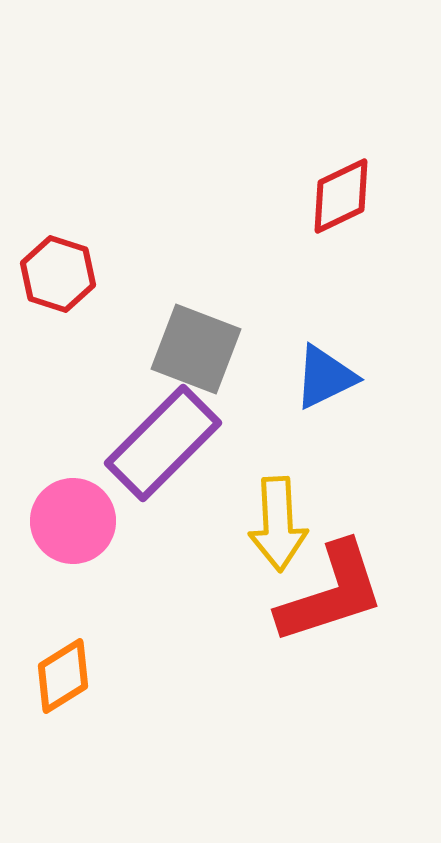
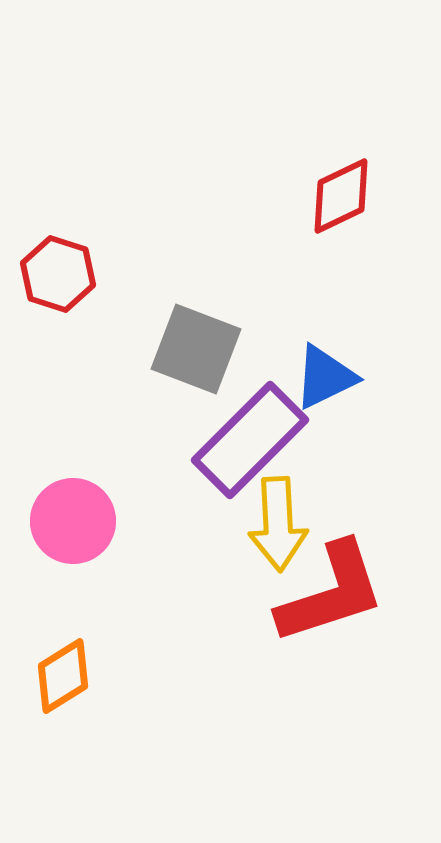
purple rectangle: moved 87 px right, 3 px up
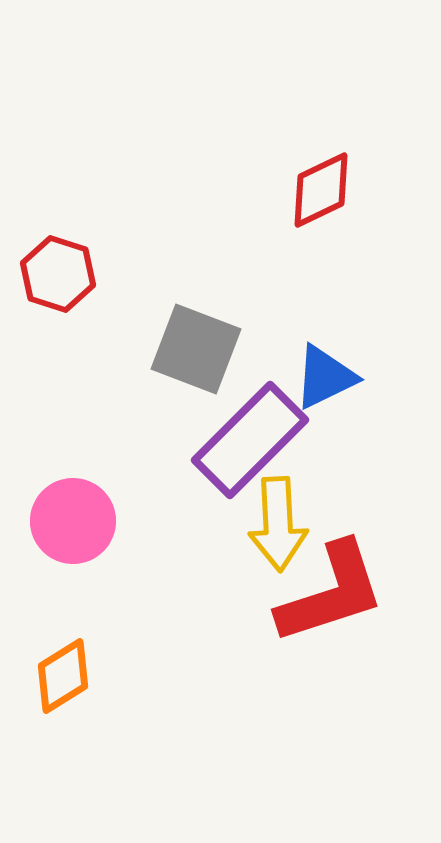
red diamond: moved 20 px left, 6 px up
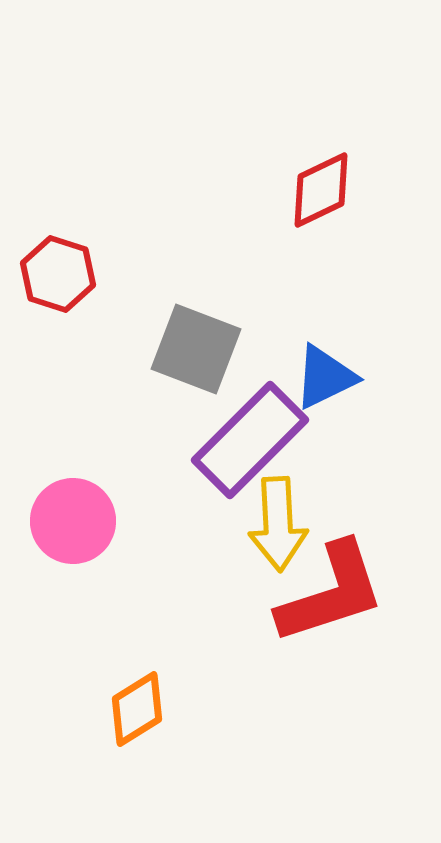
orange diamond: moved 74 px right, 33 px down
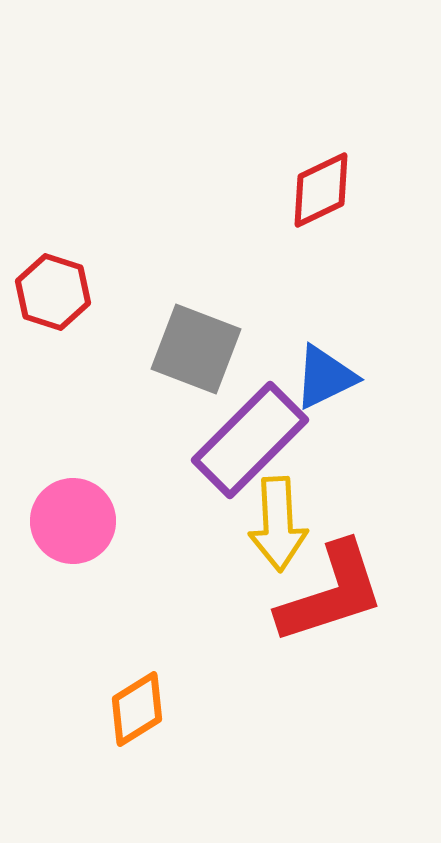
red hexagon: moved 5 px left, 18 px down
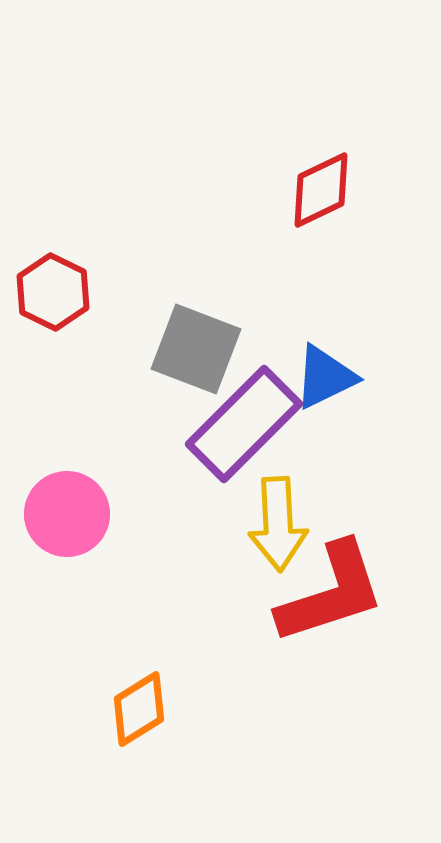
red hexagon: rotated 8 degrees clockwise
purple rectangle: moved 6 px left, 16 px up
pink circle: moved 6 px left, 7 px up
orange diamond: moved 2 px right
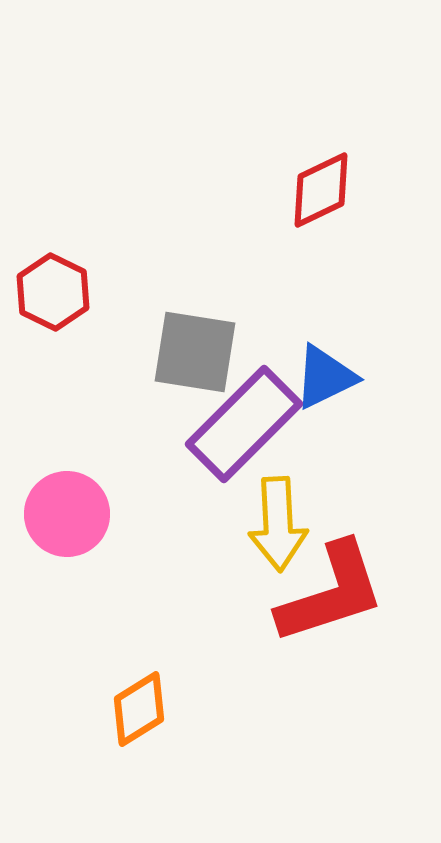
gray square: moved 1 px left, 3 px down; rotated 12 degrees counterclockwise
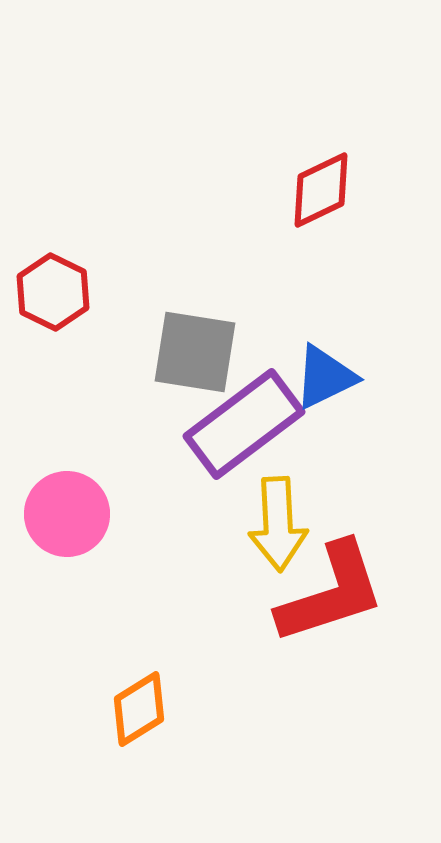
purple rectangle: rotated 8 degrees clockwise
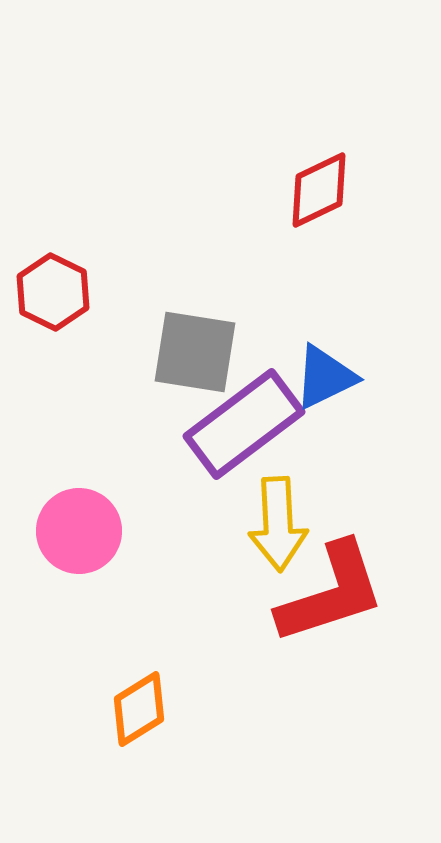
red diamond: moved 2 px left
pink circle: moved 12 px right, 17 px down
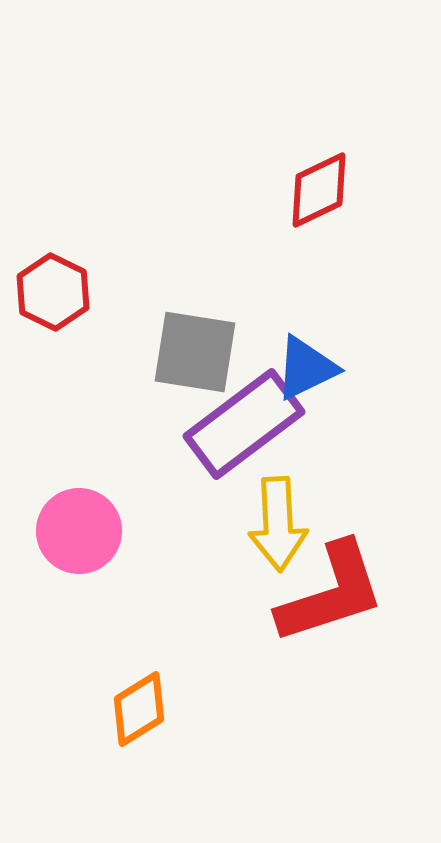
blue triangle: moved 19 px left, 9 px up
